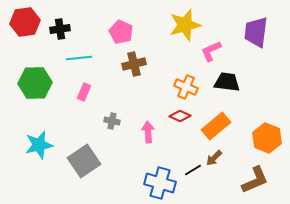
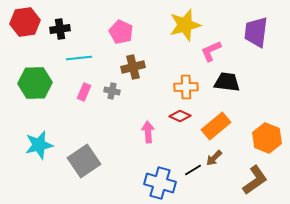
brown cross: moved 1 px left, 3 px down
orange cross: rotated 25 degrees counterclockwise
gray cross: moved 30 px up
brown L-shape: rotated 12 degrees counterclockwise
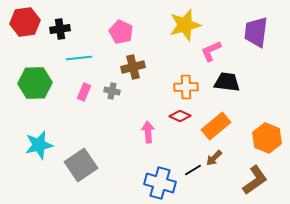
gray square: moved 3 px left, 4 px down
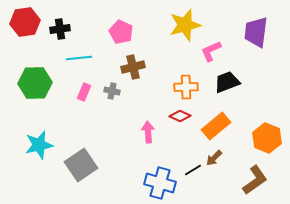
black trapezoid: rotated 28 degrees counterclockwise
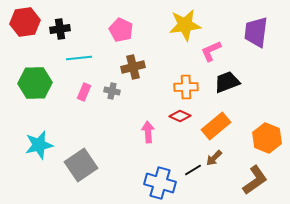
yellow star: rotated 8 degrees clockwise
pink pentagon: moved 2 px up
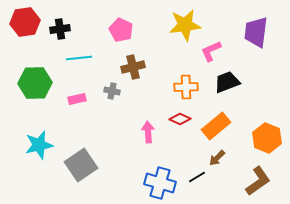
pink rectangle: moved 7 px left, 7 px down; rotated 54 degrees clockwise
red diamond: moved 3 px down
brown arrow: moved 3 px right
black line: moved 4 px right, 7 px down
brown L-shape: moved 3 px right, 1 px down
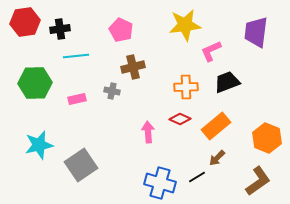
cyan line: moved 3 px left, 2 px up
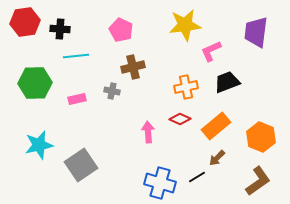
black cross: rotated 12 degrees clockwise
orange cross: rotated 10 degrees counterclockwise
orange hexagon: moved 6 px left, 1 px up
